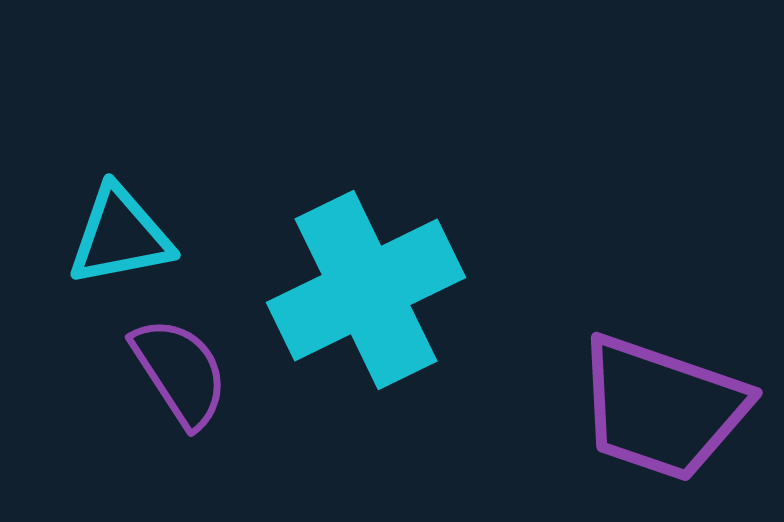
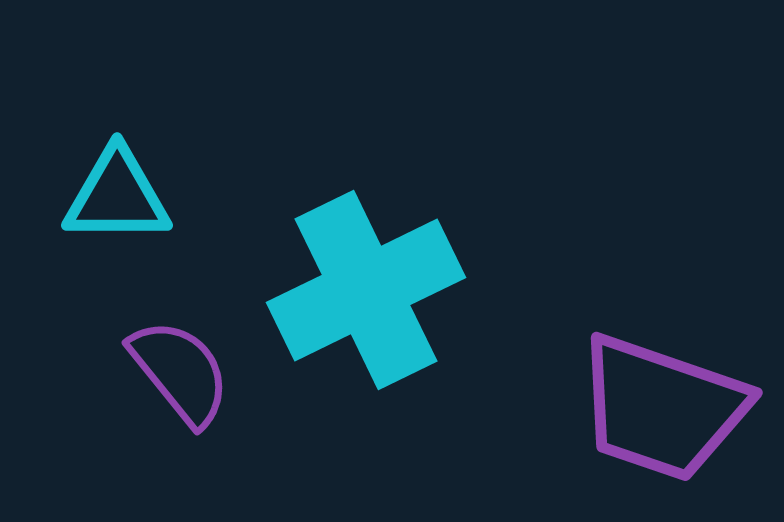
cyan triangle: moved 3 px left, 40 px up; rotated 11 degrees clockwise
purple semicircle: rotated 6 degrees counterclockwise
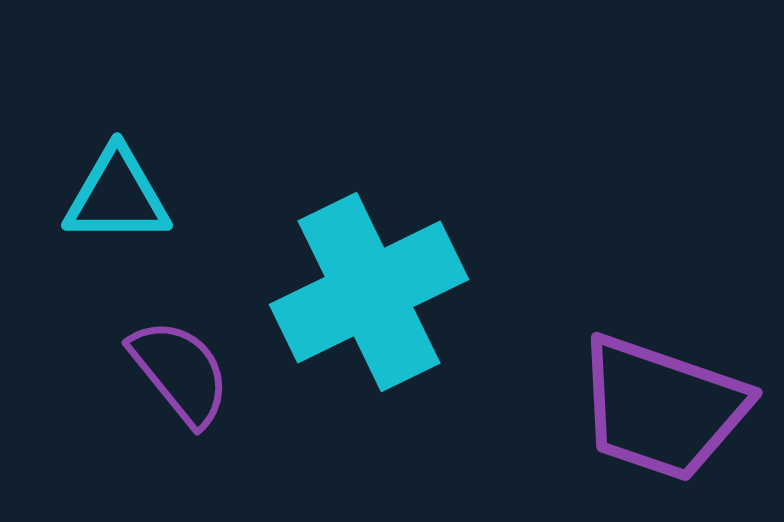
cyan cross: moved 3 px right, 2 px down
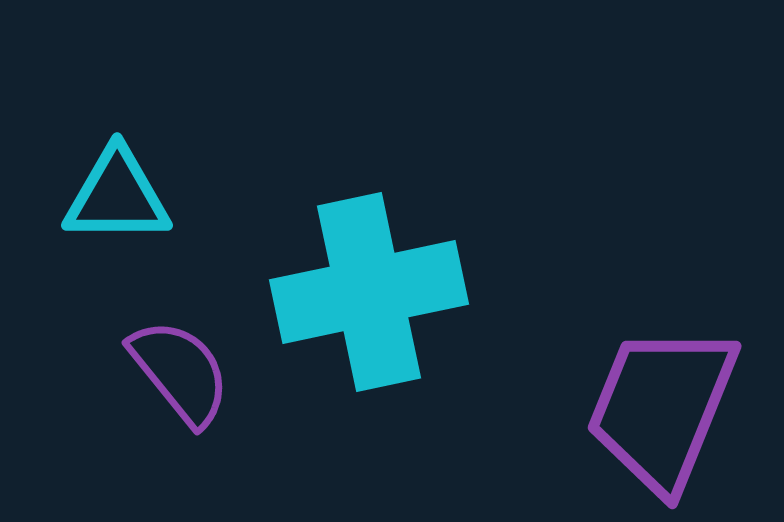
cyan cross: rotated 14 degrees clockwise
purple trapezoid: rotated 93 degrees clockwise
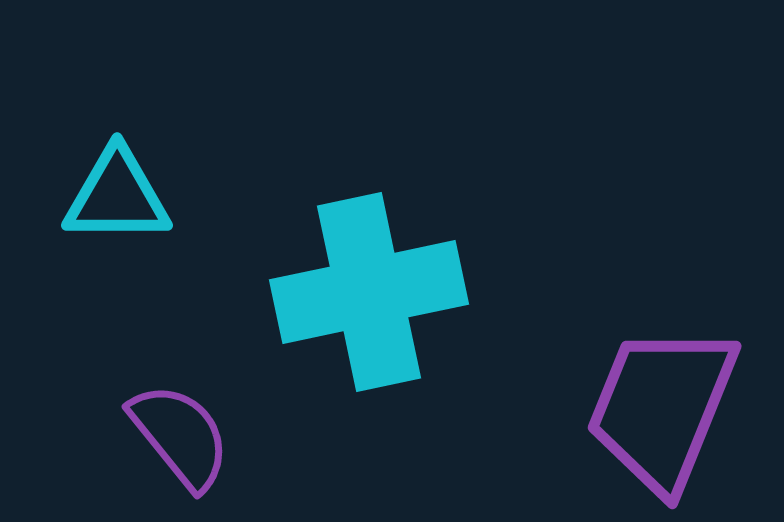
purple semicircle: moved 64 px down
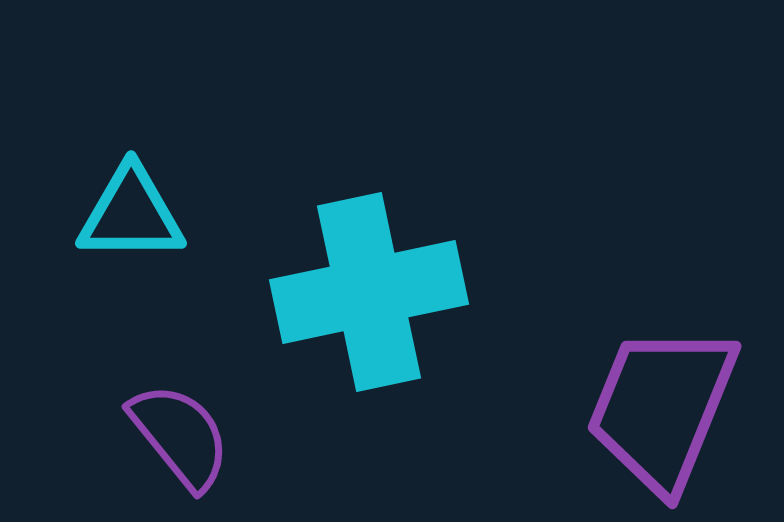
cyan triangle: moved 14 px right, 18 px down
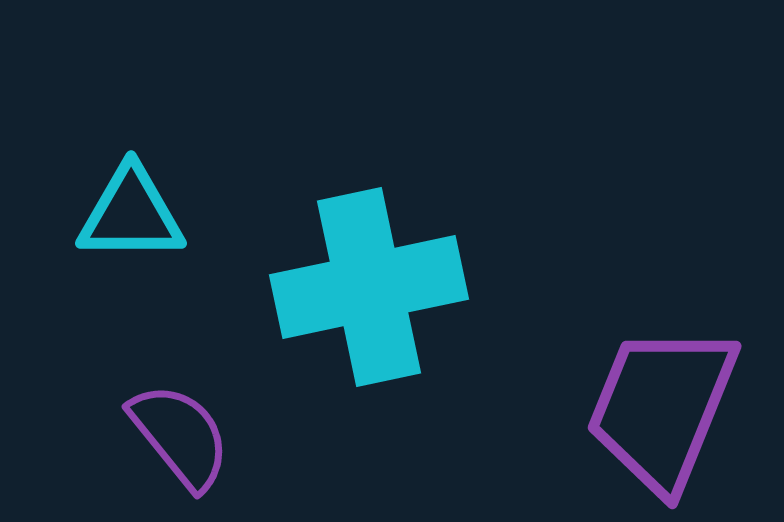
cyan cross: moved 5 px up
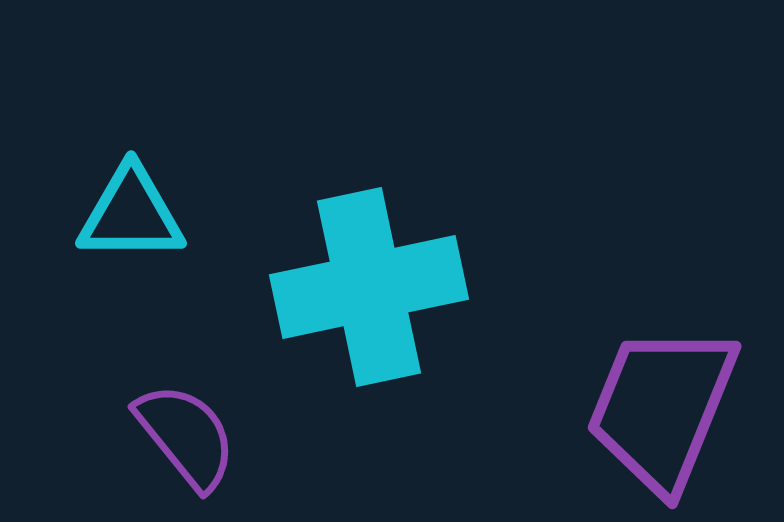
purple semicircle: moved 6 px right
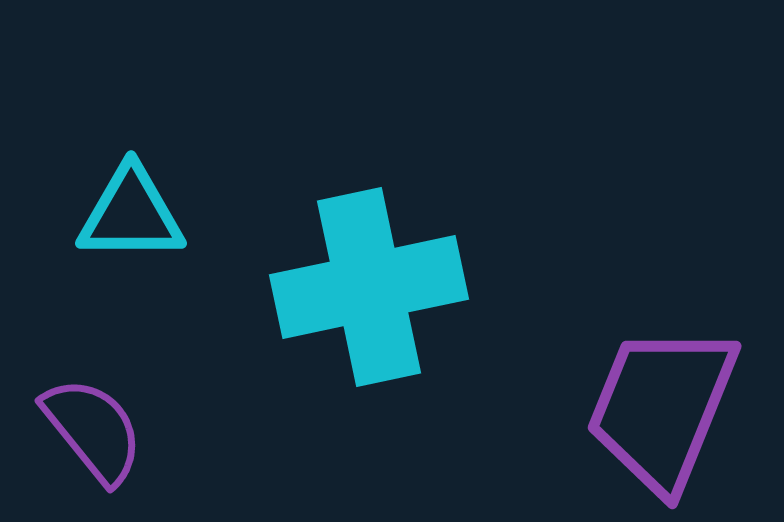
purple semicircle: moved 93 px left, 6 px up
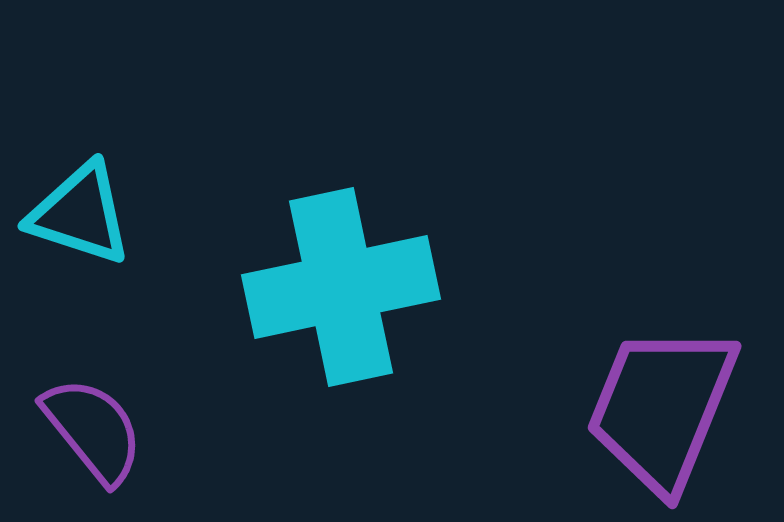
cyan triangle: moved 51 px left; rotated 18 degrees clockwise
cyan cross: moved 28 px left
